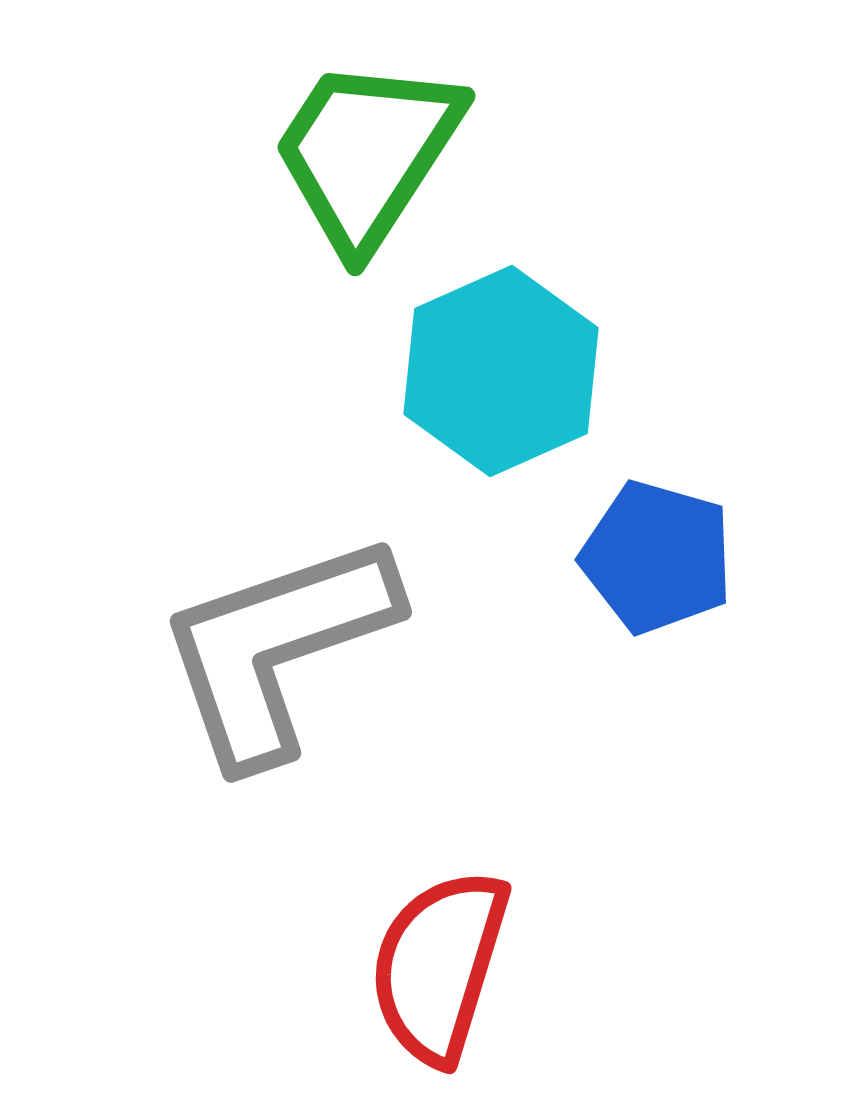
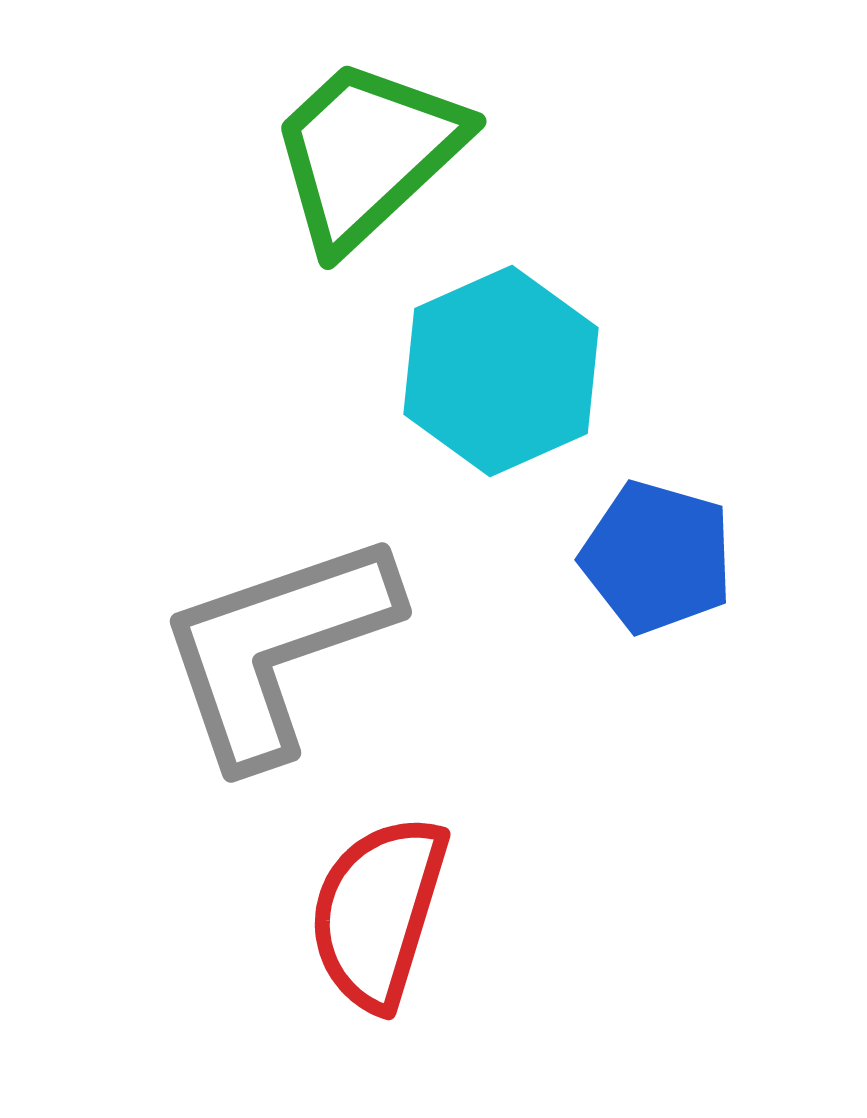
green trapezoid: rotated 14 degrees clockwise
red semicircle: moved 61 px left, 54 px up
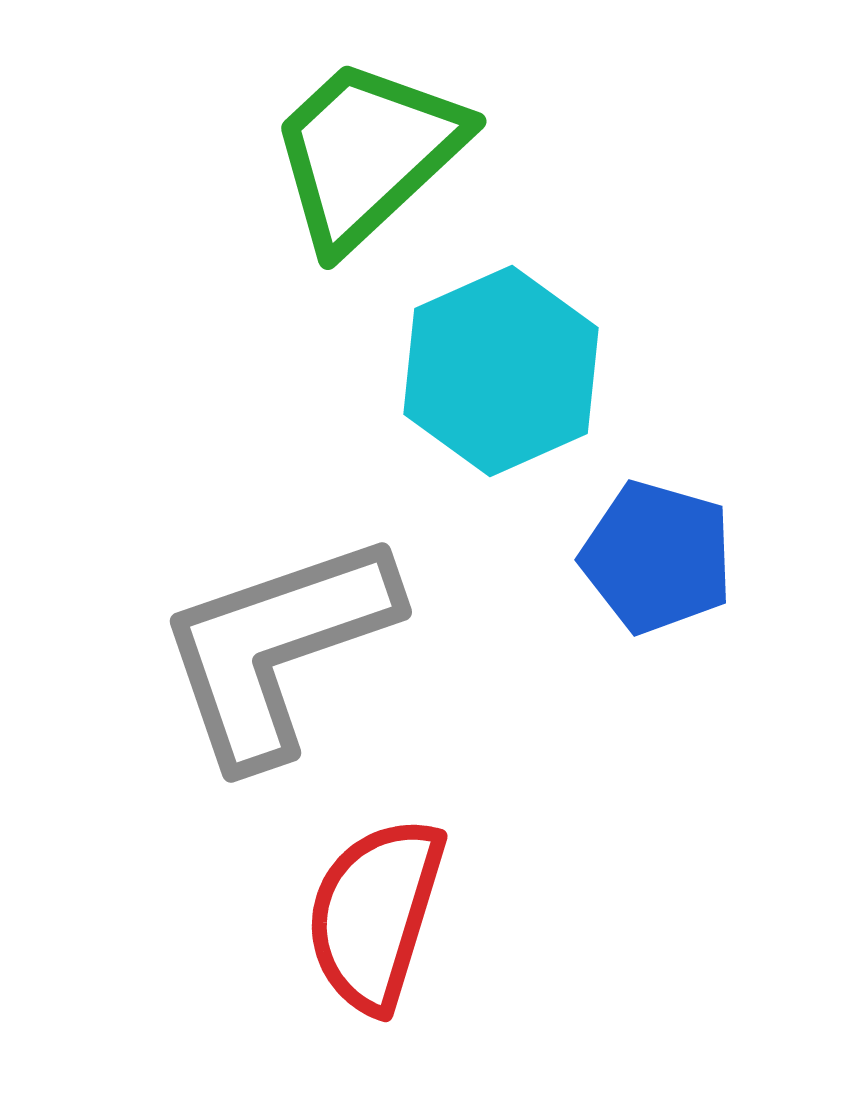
red semicircle: moved 3 px left, 2 px down
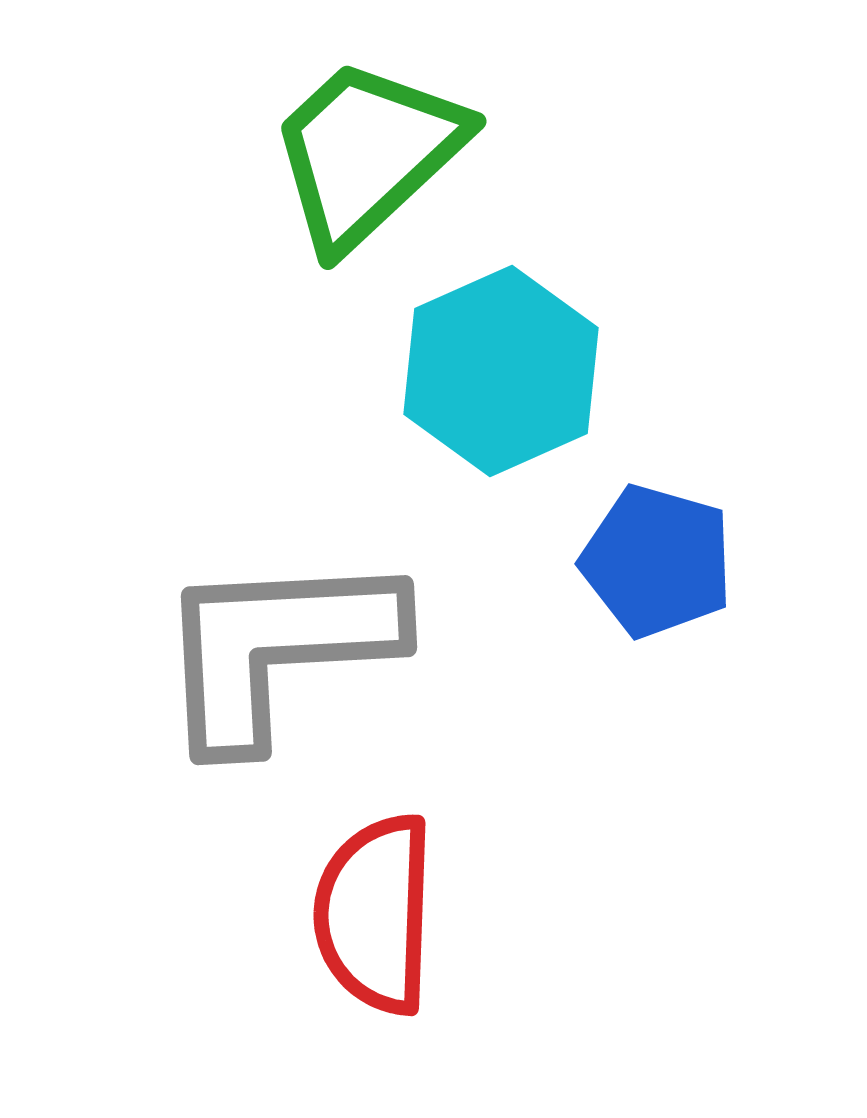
blue pentagon: moved 4 px down
gray L-shape: rotated 16 degrees clockwise
red semicircle: rotated 15 degrees counterclockwise
